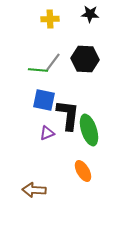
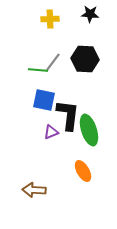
purple triangle: moved 4 px right, 1 px up
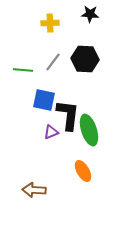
yellow cross: moved 4 px down
green line: moved 15 px left
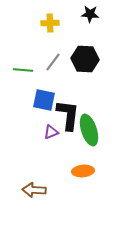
orange ellipse: rotated 65 degrees counterclockwise
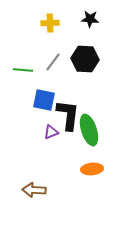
black star: moved 5 px down
orange ellipse: moved 9 px right, 2 px up
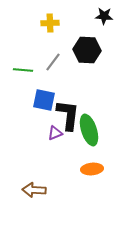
black star: moved 14 px right, 3 px up
black hexagon: moved 2 px right, 9 px up
purple triangle: moved 4 px right, 1 px down
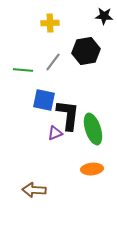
black hexagon: moved 1 px left, 1 px down; rotated 12 degrees counterclockwise
green ellipse: moved 4 px right, 1 px up
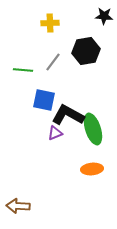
black L-shape: rotated 68 degrees counterclockwise
brown arrow: moved 16 px left, 16 px down
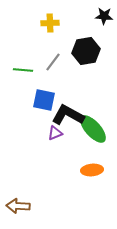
green ellipse: rotated 24 degrees counterclockwise
orange ellipse: moved 1 px down
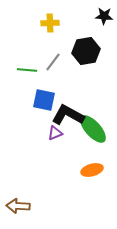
green line: moved 4 px right
orange ellipse: rotated 10 degrees counterclockwise
